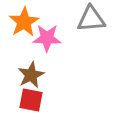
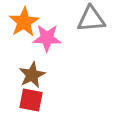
brown star: moved 1 px right
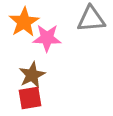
red square: moved 1 px left, 2 px up; rotated 20 degrees counterclockwise
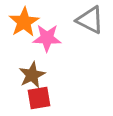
gray triangle: moved 1 px left, 1 px down; rotated 32 degrees clockwise
red square: moved 9 px right
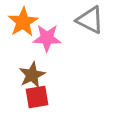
orange star: moved 1 px left
red square: moved 2 px left, 1 px up
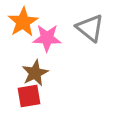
gray triangle: moved 8 px down; rotated 12 degrees clockwise
brown star: moved 3 px right, 2 px up
red square: moved 8 px left, 1 px up
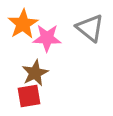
orange star: moved 2 px down
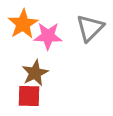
gray triangle: rotated 36 degrees clockwise
pink star: moved 1 px right, 2 px up
red square: rotated 10 degrees clockwise
